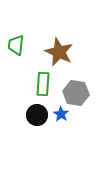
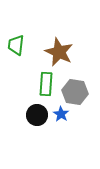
green rectangle: moved 3 px right
gray hexagon: moved 1 px left, 1 px up
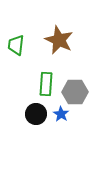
brown star: moved 12 px up
gray hexagon: rotated 10 degrees counterclockwise
black circle: moved 1 px left, 1 px up
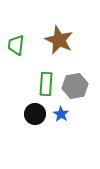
gray hexagon: moved 6 px up; rotated 10 degrees counterclockwise
black circle: moved 1 px left
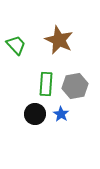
green trapezoid: rotated 130 degrees clockwise
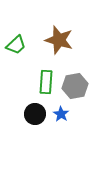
brown star: rotated 8 degrees counterclockwise
green trapezoid: rotated 90 degrees clockwise
green rectangle: moved 2 px up
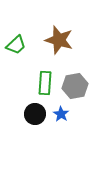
green rectangle: moved 1 px left, 1 px down
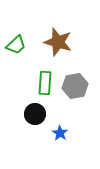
brown star: moved 1 px left, 2 px down
blue star: moved 1 px left, 19 px down
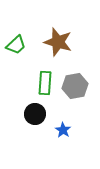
blue star: moved 3 px right, 3 px up
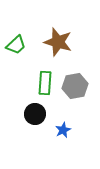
blue star: rotated 14 degrees clockwise
